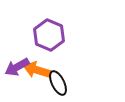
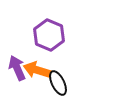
purple arrow: moved 1 px down; rotated 95 degrees clockwise
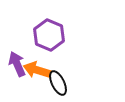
purple arrow: moved 4 px up
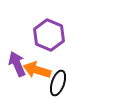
black ellipse: rotated 45 degrees clockwise
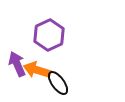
purple hexagon: rotated 12 degrees clockwise
black ellipse: rotated 55 degrees counterclockwise
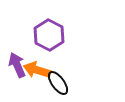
purple hexagon: rotated 8 degrees counterclockwise
purple arrow: moved 1 px down
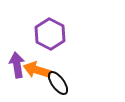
purple hexagon: moved 1 px right, 1 px up
purple arrow: rotated 15 degrees clockwise
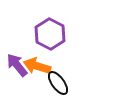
purple arrow: rotated 30 degrees counterclockwise
orange arrow: moved 4 px up
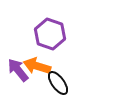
purple hexagon: rotated 8 degrees counterclockwise
purple arrow: moved 1 px right, 5 px down
